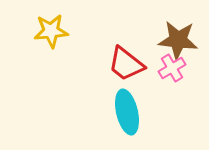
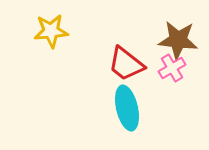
cyan ellipse: moved 4 px up
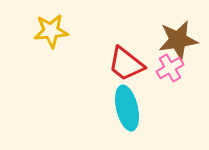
brown star: rotated 15 degrees counterclockwise
pink cross: moved 2 px left
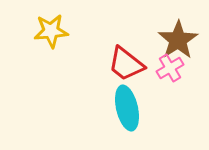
brown star: rotated 24 degrees counterclockwise
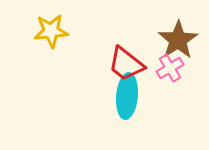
cyan ellipse: moved 12 px up; rotated 18 degrees clockwise
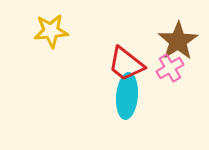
brown star: moved 1 px down
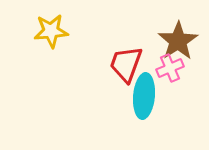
red trapezoid: rotated 72 degrees clockwise
pink cross: rotated 8 degrees clockwise
cyan ellipse: moved 17 px right
